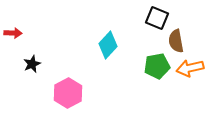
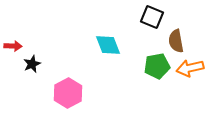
black square: moved 5 px left, 1 px up
red arrow: moved 13 px down
cyan diamond: rotated 64 degrees counterclockwise
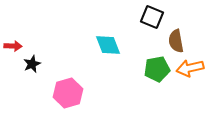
green pentagon: moved 3 px down
pink hexagon: rotated 12 degrees clockwise
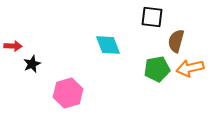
black square: rotated 15 degrees counterclockwise
brown semicircle: rotated 25 degrees clockwise
